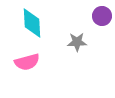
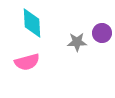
purple circle: moved 17 px down
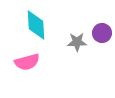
cyan diamond: moved 4 px right, 2 px down
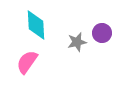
gray star: rotated 12 degrees counterclockwise
pink semicircle: rotated 140 degrees clockwise
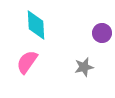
gray star: moved 7 px right, 25 px down
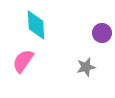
pink semicircle: moved 4 px left, 1 px up
gray star: moved 2 px right
